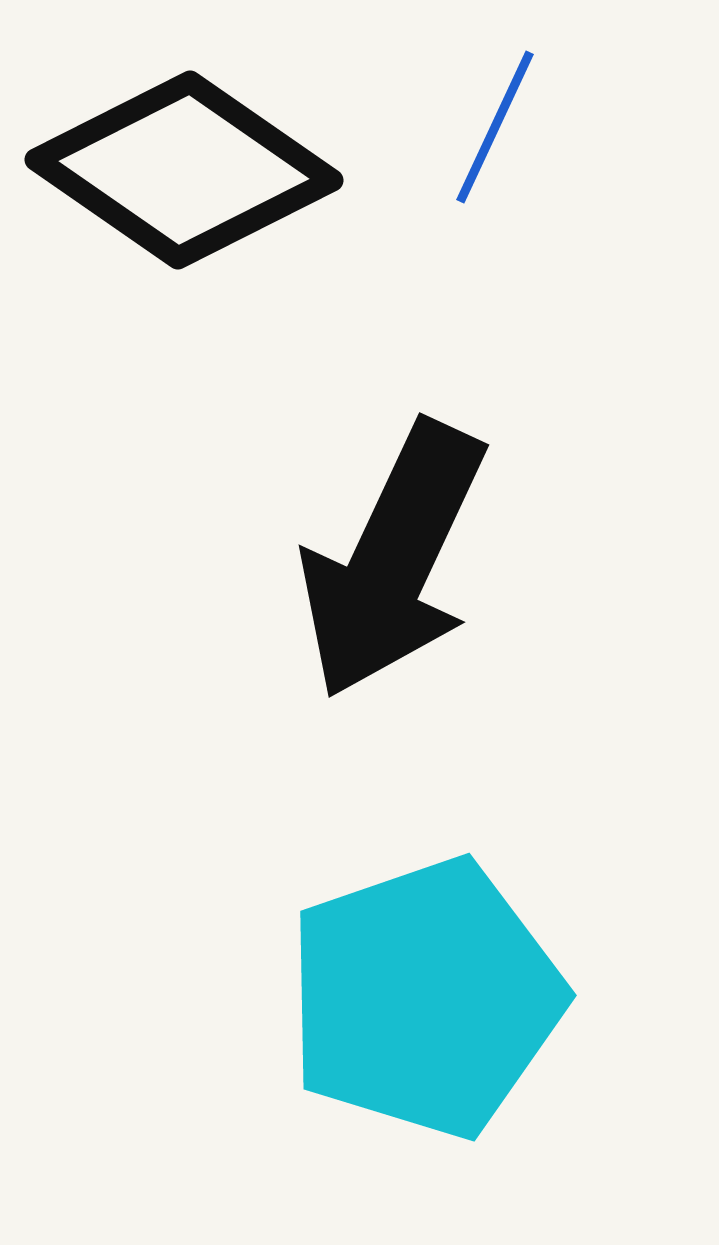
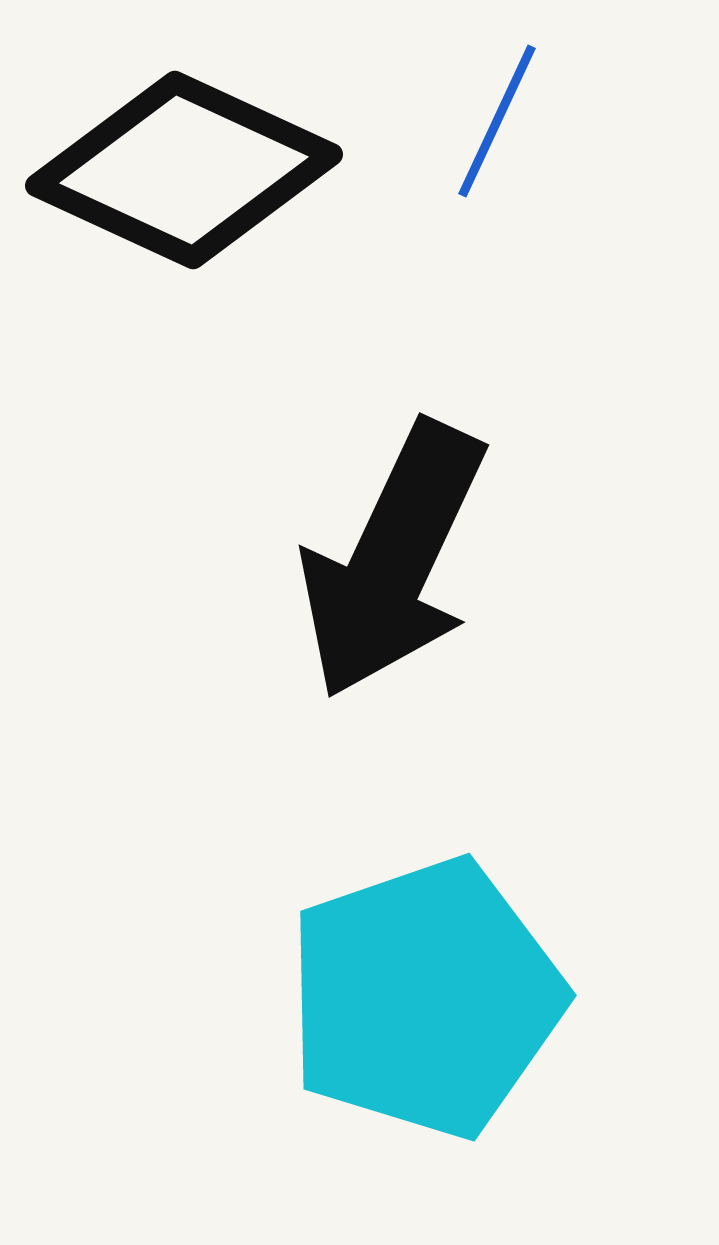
blue line: moved 2 px right, 6 px up
black diamond: rotated 10 degrees counterclockwise
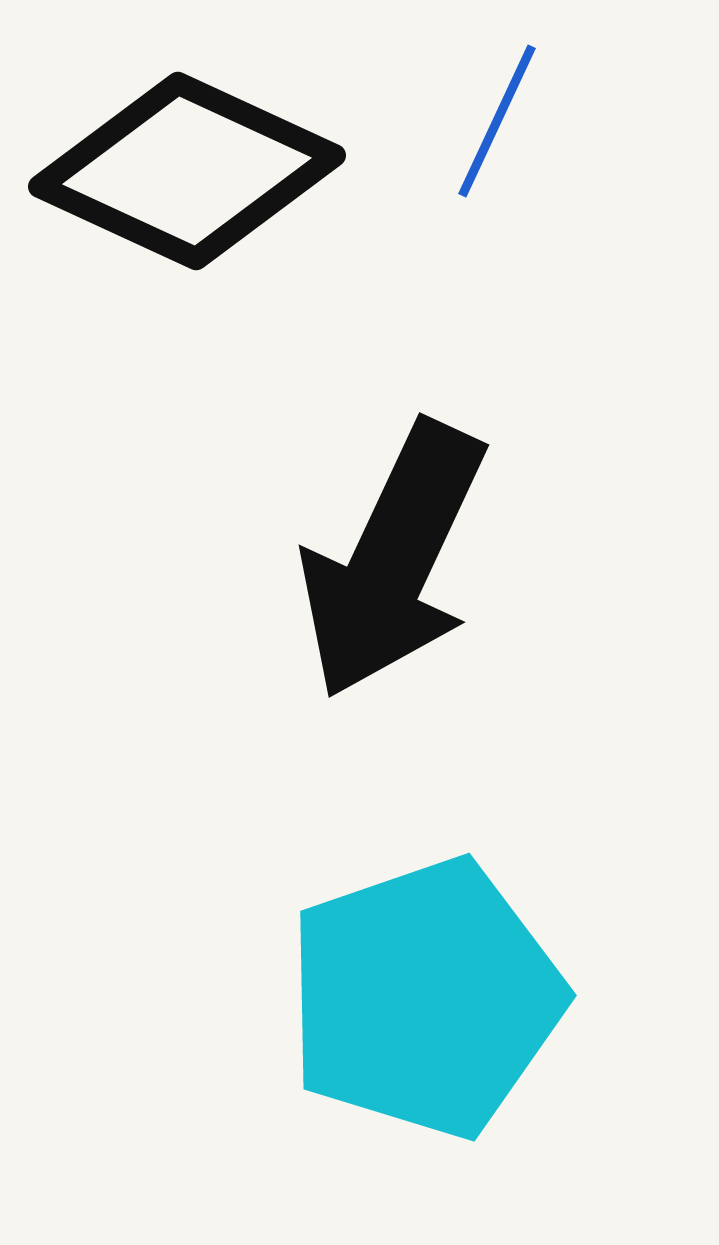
black diamond: moved 3 px right, 1 px down
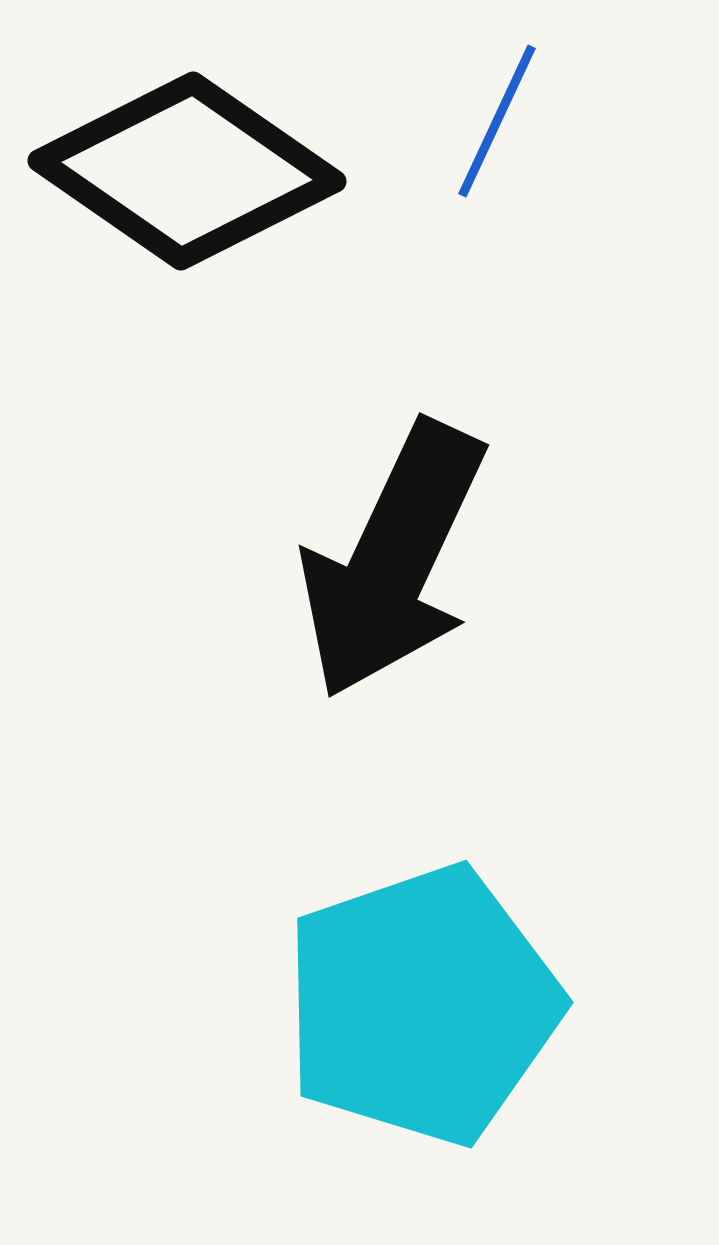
black diamond: rotated 10 degrees clockwise
cyan pentagon: moved 3 px left, 7 px down
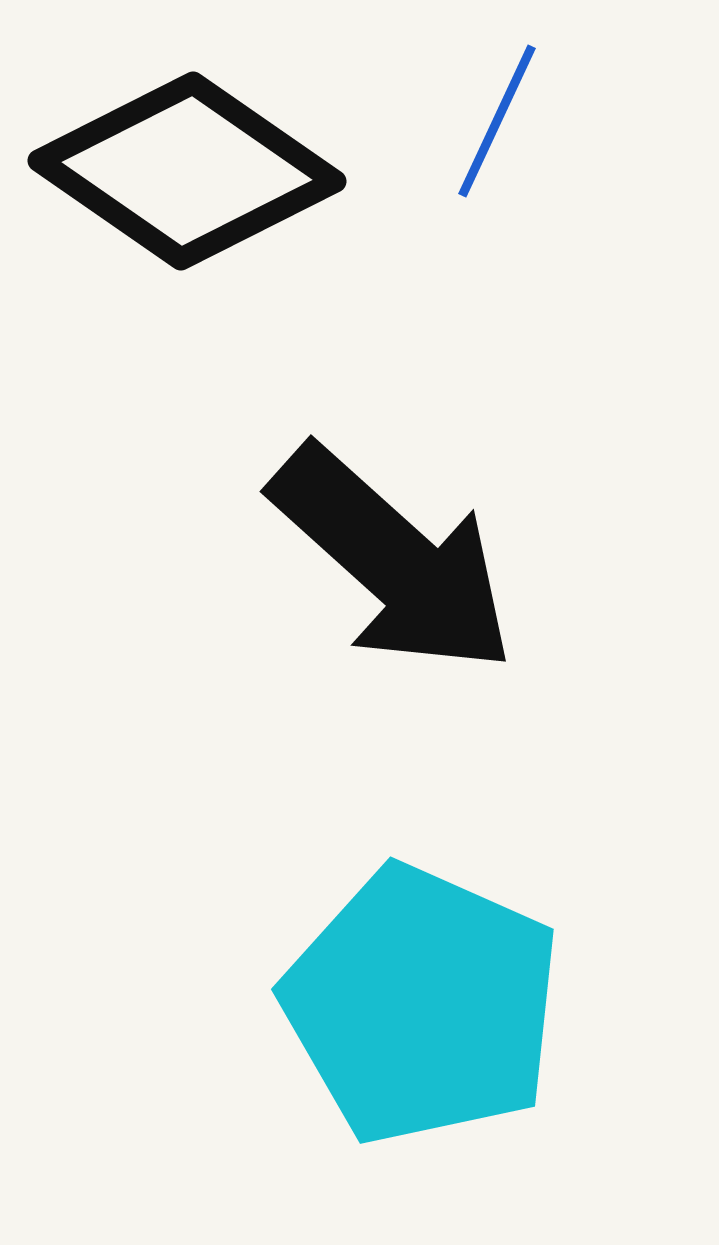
black arrow: rotated 73 degrees counterclockwise
cyan pentagon: rotated 29 degrees counterclockwise
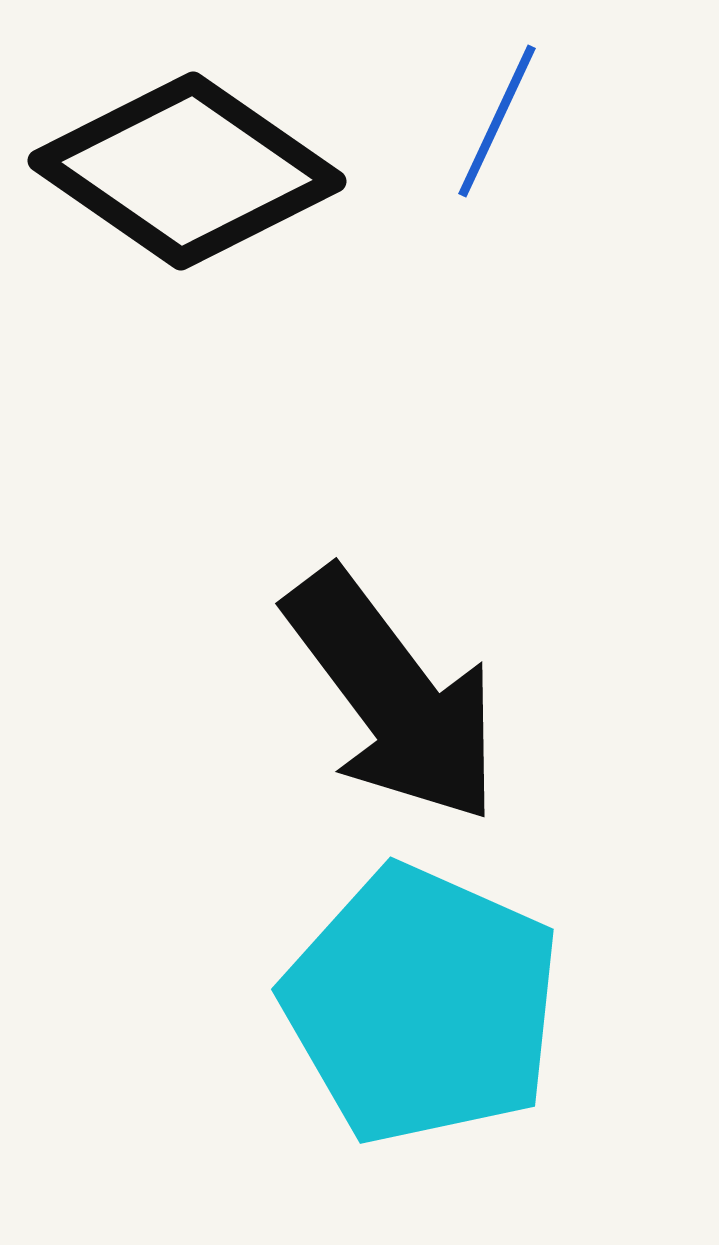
black arrow: moved 136 px down; rotated 11 degrees clockwise
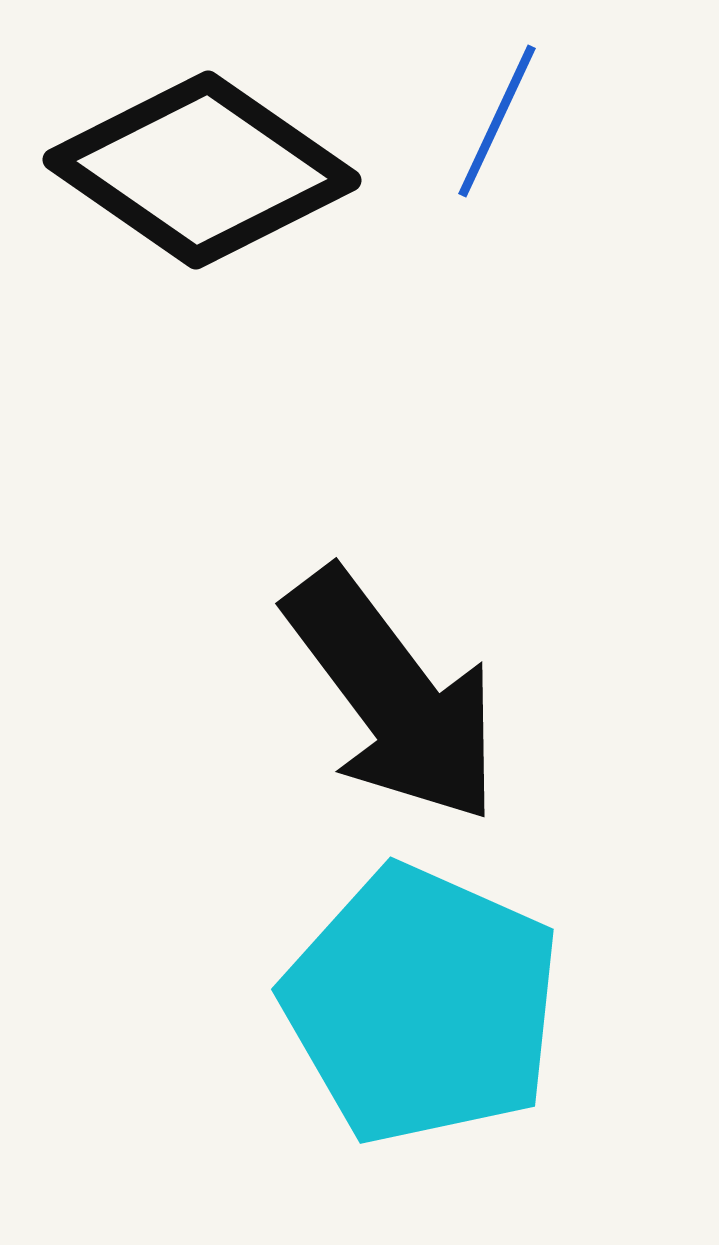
black diamond: moved 15 px right, 1 px up
